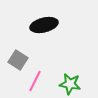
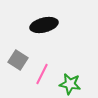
pink line: moved 7 px right, 7 px up
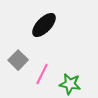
black ellipse: rotated 32 degrees counterclockwise
gray square: rotated 12 degrees clockwise
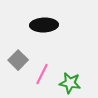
black ellipse: rotated 44 degrees clockwise
green star: moved 1 px up
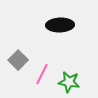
black ellipse: moved 16 px right
green star: moved 1 px left, 1 px up
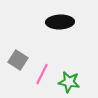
black ellipse: moved 3 px up
gray square: rotated 12 degrees counterclockwise
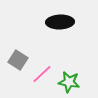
pink line: rotated 20 degrees clockwise
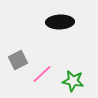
gray square: rotated 30 degrees clockwise
green star: moved 4 px right, 1 px up
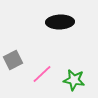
gray square: moved 5 px left
green star: moved 1 px right, 1 px up
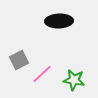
black ellipse: moved 1 px left, 1 px up
gray square: moved 6 px right
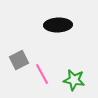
black ellipse: moved 1 px left, 4 px down
pink line: rotated 75 degrees counterclockwise
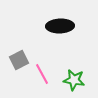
black ellipse: moved 2 px right, 1 px down
